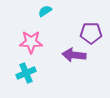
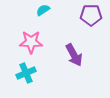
cyan semicircle: moved 2 px left, 1 px up
purple pentagon: moved 18 px up
purple arrow: rotated 125 degrees counterclockwise
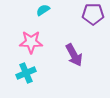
purple pentagon: moved 2 px right, 1 px up
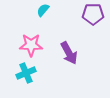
cyan semicircle: rotated 16 degrees counterclockwise
pink star: moved 3 px down
purple arrow: moved 5 px left, 2 px up
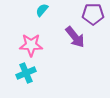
cyan semicircle: moved 1 px left
purple arrow: moved 6 px right, 16 px up; rotated 10 degrees counterclockwise
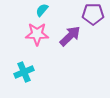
purple arrow: moved 5 px left, 1 px up; rotated 95 degrees counterclockwise
pink star: moved 6 px right, 11 px up
cyan cross: moved 2 px left, 1 px up
